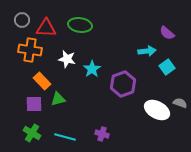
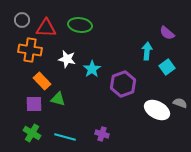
cyan arrow: rotated 78 degrees counterclockwise
green triangle: rotated 28 degrees clockwise
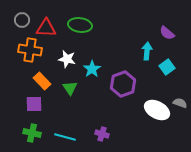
green triangle: moved 12 px right, 11 px up; rotated 42 degrees clockwise
green cross: rotated 18 degrees counterclockwise
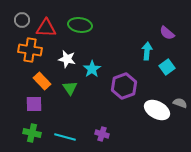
purple hexagon: moved 1 px right, 2 px down
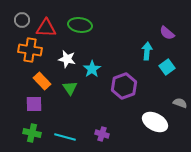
white ellipse: moved 2 px left, 12 px down
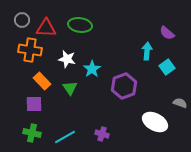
cyan line: rotated 45 degrees counterclockwise
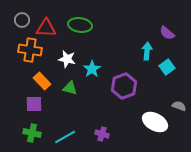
green triangle: rotated 42 degrees counterclockwise
gray semicircle: moved 1 px left, 3 px down
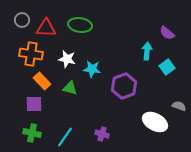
orange cross: moved 1 px right, 4 px down
cyan star: rotated 30 degrees counterclockwise
cyan line: rotated 25 degrees counterclockwise
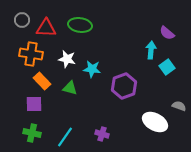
cyan arrow: moved 4 px right, 1 px up
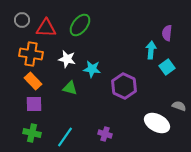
green ellipse: rotated 60 degrees counterclockwise
purple semicircle: rotated 56 degrees clockwise
orange rectangle: moved 9 px left
purple hexagon: rotated 15 degrees counterclockwise
white ellipse: moved 2 px right, 1 px down
purple cross: moved 3 px right
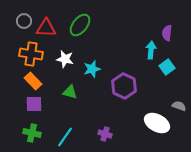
gray circle: moved 2 px right, 1 px down
white star: moved 2 px left
cyan star: rotated 24 degrees counterclockwise
green triangle: moved 4 px down
